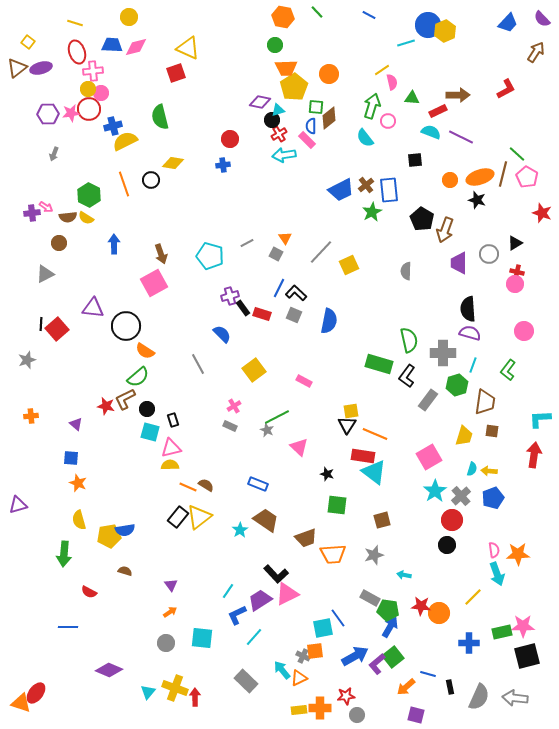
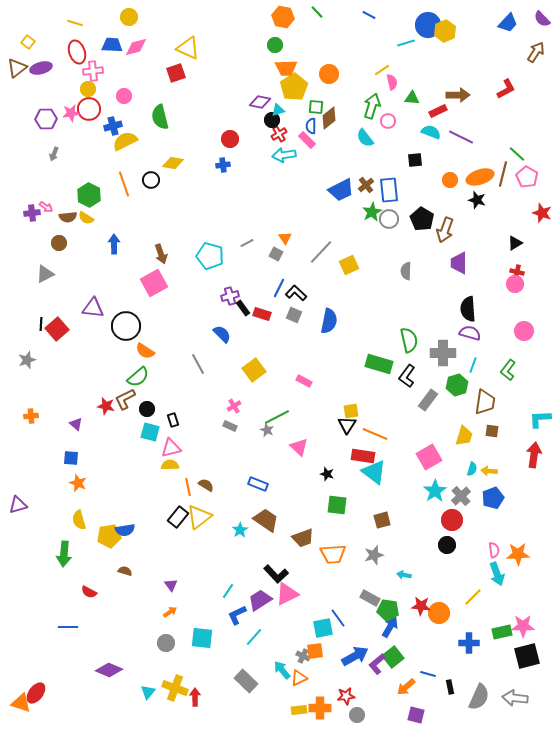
pink circle at (101, 93): moved 23 px right, 3 px down
purple hexagon at (48, 114): moved 2 px left, 5 px down
gray circle at (489, 254): moved 100 px left, 35 px up
orange line at (188, 487): rotated 54 degrees clockwise
brown trapezoid at (306, 538): moved 3 px left
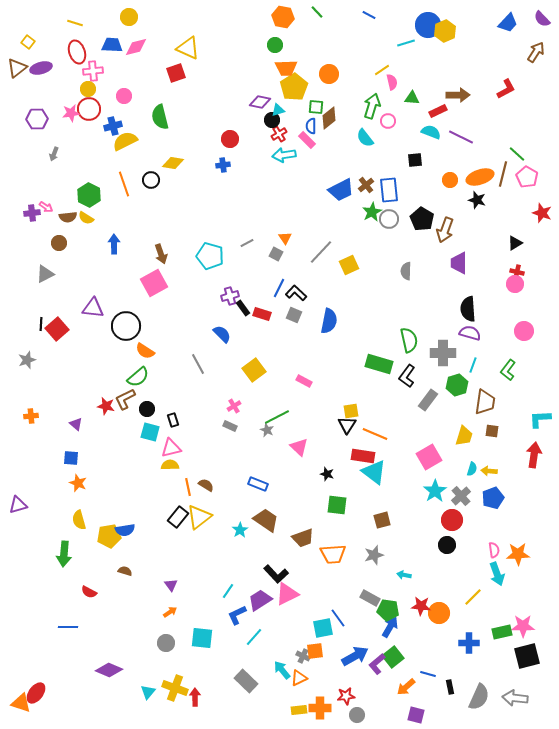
purple hexagon at (46, 119): moved 9 px left
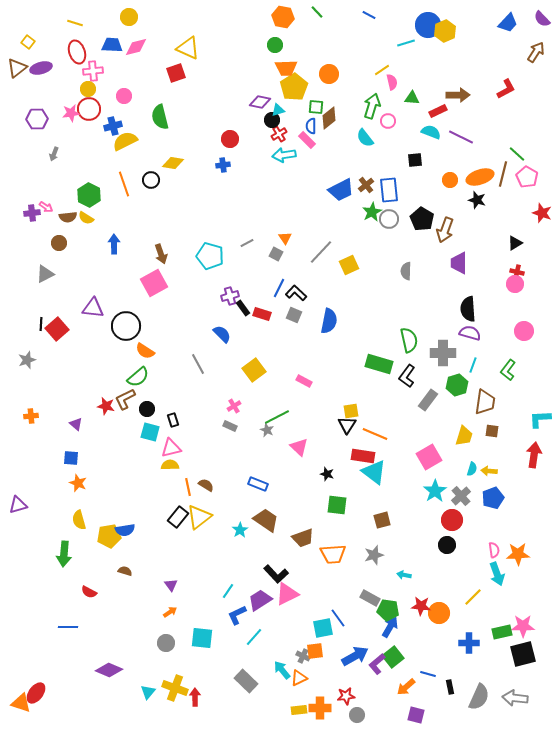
black square at (527, 656): moved 4 px left, 2 px up
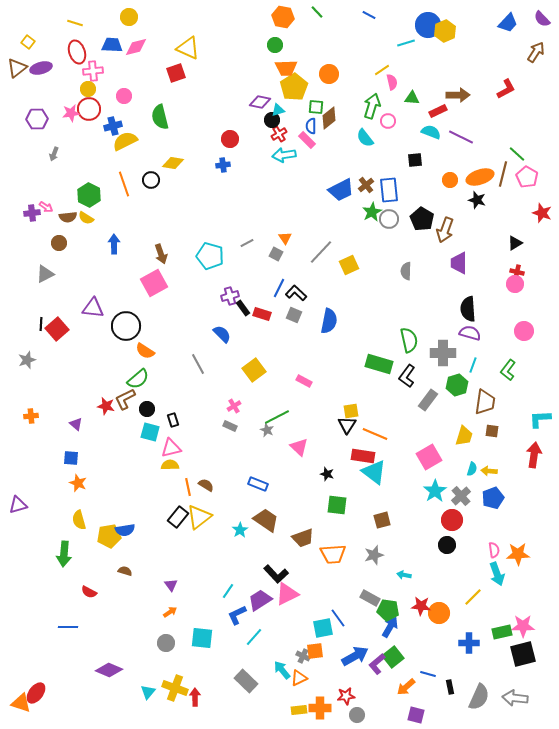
green semicircle at (138, 377): moved 2 px down
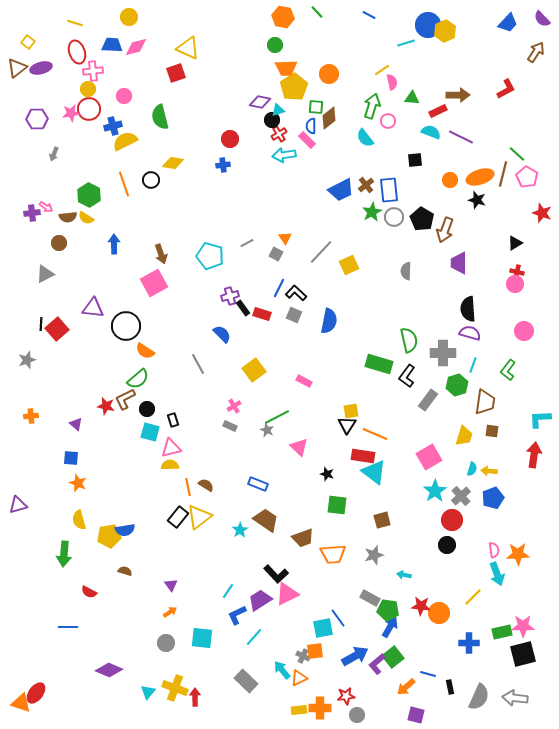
gray circle at (389, 219): moved 5 px right, 2 px up
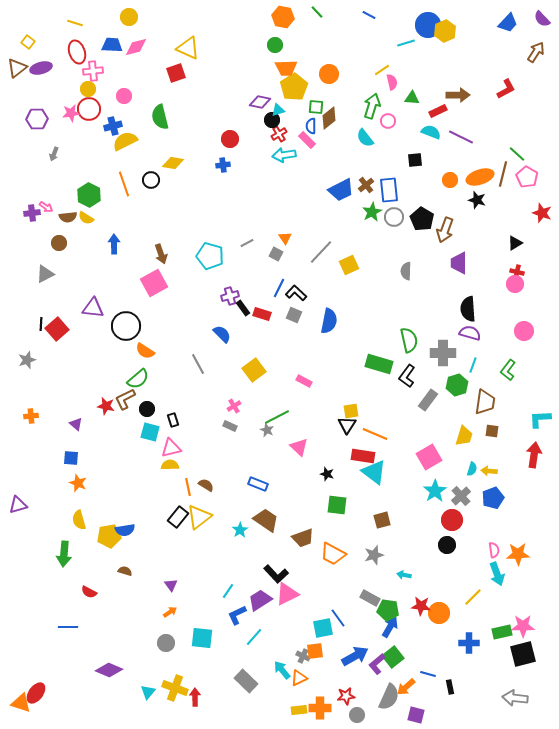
orange trapezoid at (333, 554): rotated 32 degrees clockwise
gray semicircle at (479, 697): moved 90 px left
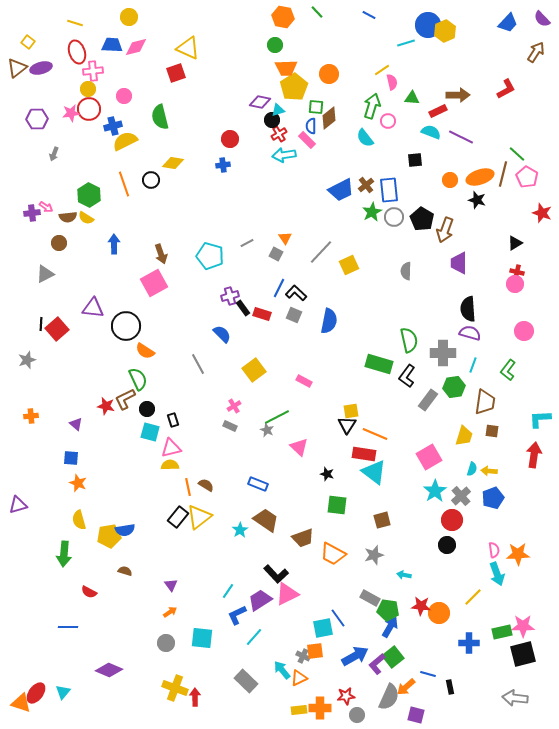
green semicircle at (138, 379): rotated 75 degrees counterclockwise
green hexagon at (457, 385): moved 3 px left, 2 px down; rotated 10 degrees clockwise
red rectangle at (363, 456): moved 1 px right, 2 px up
cyan triangle at (148, 692): moved 85 px left
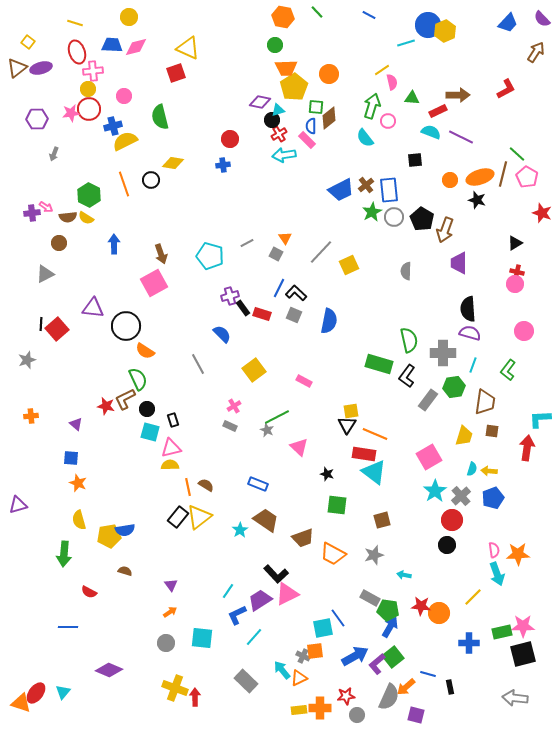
red arrow at (534, 455): moved 7 px left, 7 px up
